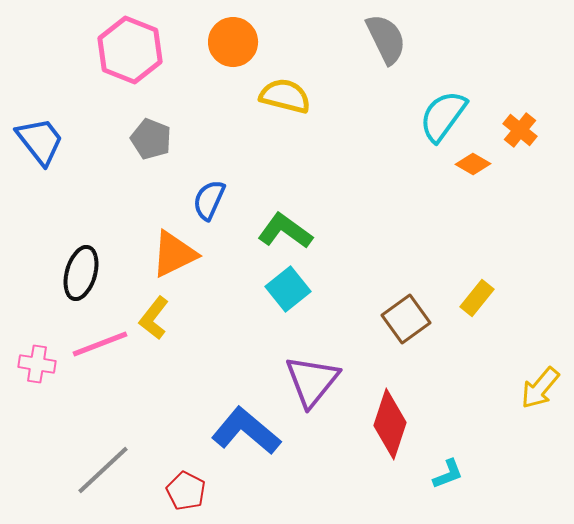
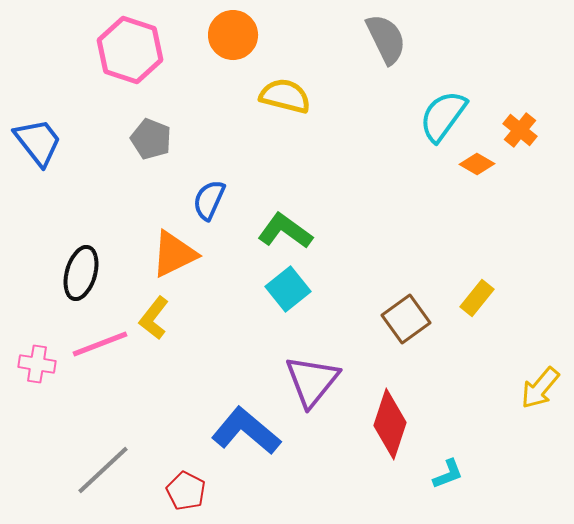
orange circle: moved 7 px up
pink hexagon: rotated 4 degrees counterclockwise
blue trapezoid: moved 2 px left, 1 px down
orange diamond: moved 4 px right
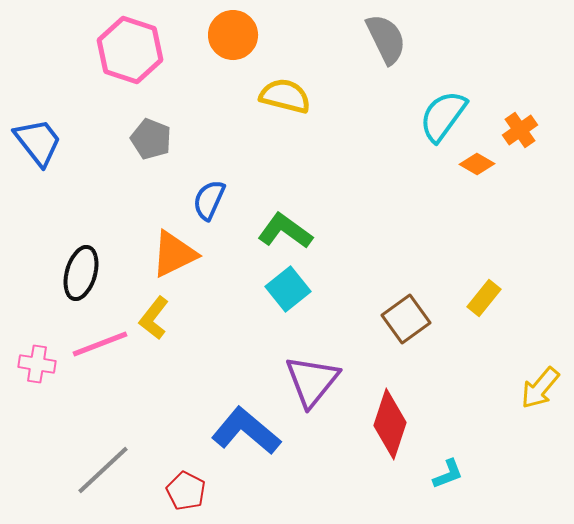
orange cross: rotated 16 degrees clockwise
yellow rectangle: moved 7 px right
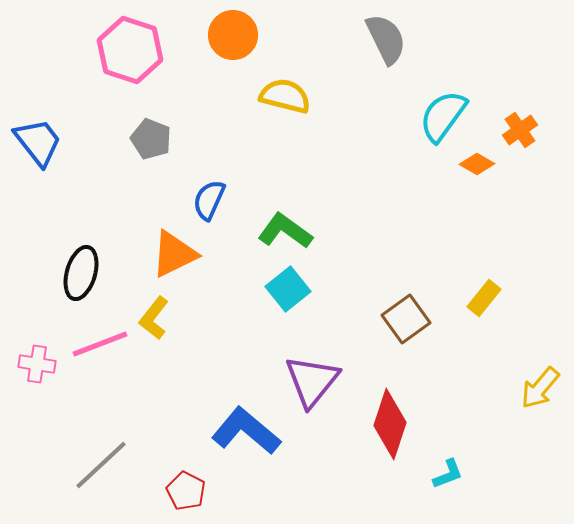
gray line: moved 2 px left, 5 px up
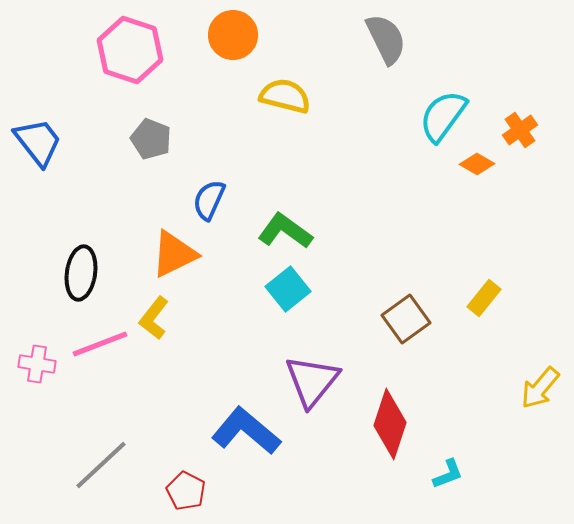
black ellipse: rotated 8 degrees counterclockwise
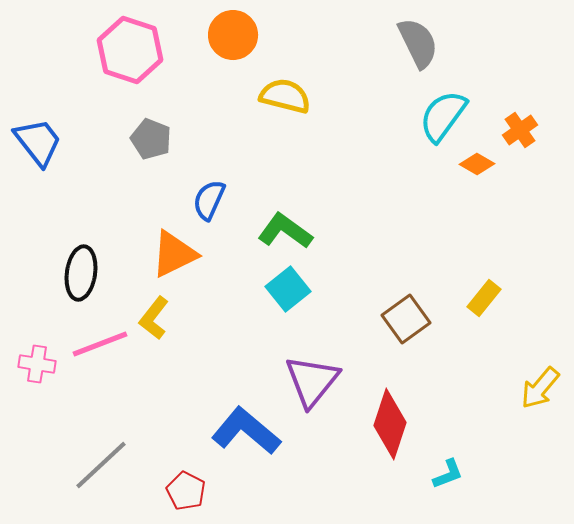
gray semicircle: moved 32 px right, 4 px down
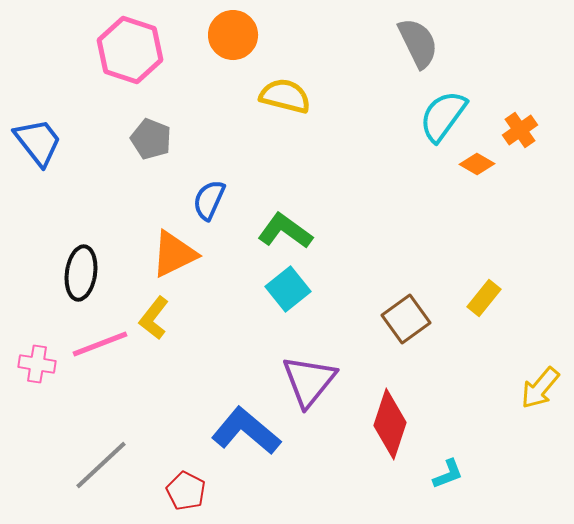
purple triangle: moved 3 px left
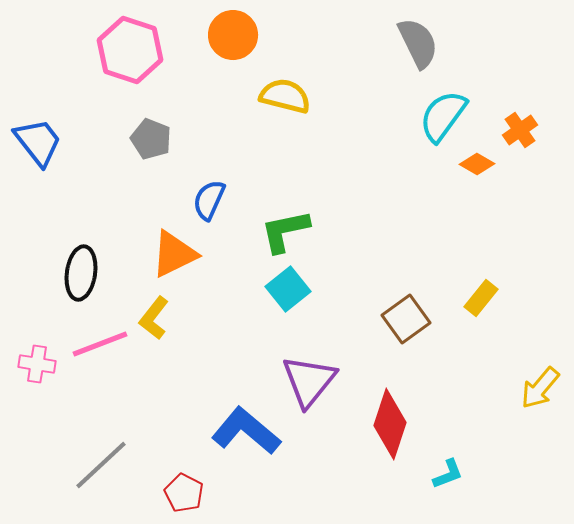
green L-shape: rotated 48 degrees counterclockwise
yellow rectangle: moved 3 px left
red pentagon: moved 2 px left, 2 px down
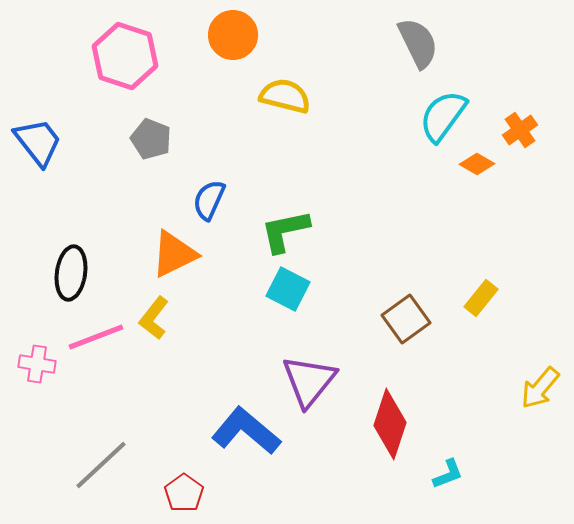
pink hexagon: moved 5 px left, 6 px down
black ellipse: moved 10 px left
cyan square: rotated 24 degrees counterclockwise
pink line: moved 4 px left, 7 px up
red pentagon: rotated 9 degrees clockwise
